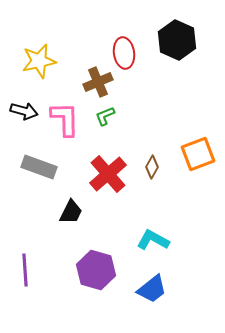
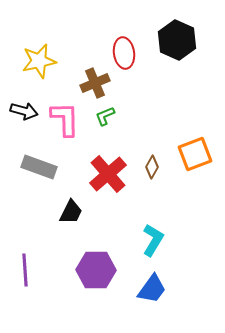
brown cross: moved 3 px left, 1 px down
orange square: moved 3 px left
cyan L-shape: rotated 92 degrees clockwise
purple hexagon: rotated 15 degrees counterclockwise
blue trapezoid: rotated 16 degrees counterclockwise
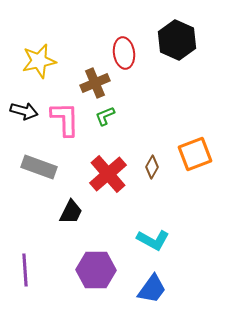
cyan L-shape: rotated 88 degrees clockwise
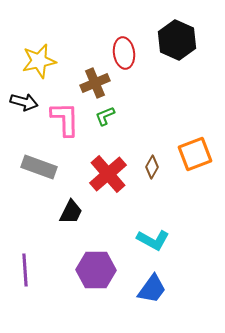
black arrow: moved 9 px up
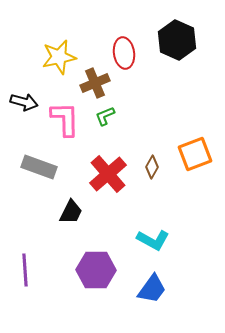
yellow star: moved 20 px right, 4 px up
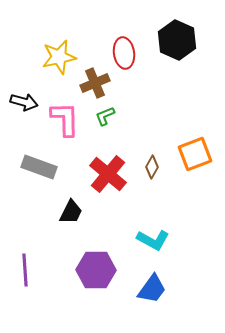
red cross: rotated 9 degrees counterclockwise
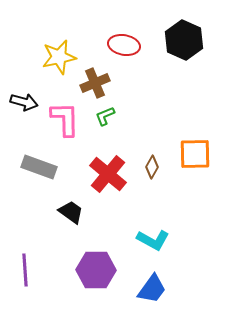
black hexagon: moved 7 px right
red ellipse: moved 8 px up; rotated 72 degrees counterclockwise
orange square: rotated 20 degrees clockwise
black trapezoid: rotated 80 degrees counterclockwise
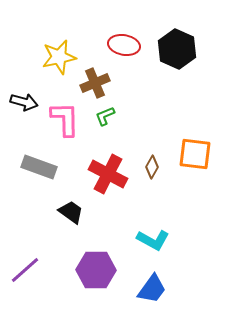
black hexagon: moved 7 px left, 9 px down
orange square: rotated 8 degrees clockwise
red cross: rotated 12 degrees counterclockwise
purple line: rotated 52 degrees clockwise
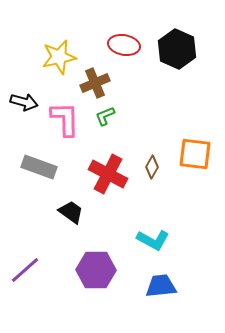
blue trapezoid: moved 9 px right, 3 px up; rotated 132 degrees counterclockwise
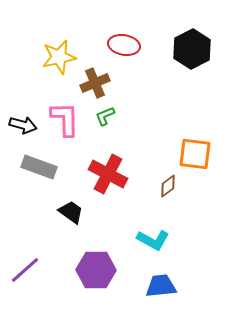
black hexagon: moved 15 px right; rotated 9 degrees clockwise
black arrow: moved 1 px left, 23 px down
brown diamond: moved 16 px right, 19 px down; rotated 25 degrees clockwise
